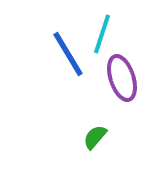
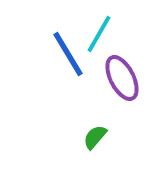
cyan line: moved 3 px left; rotated 12 degrees clockwise
purple ellipse: rotated 9 degrees counterclockwise
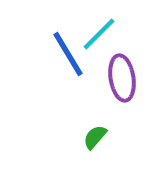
cyan line: rotated 15 degrees clockwise
purple ellipse: rotated 18 degrees clockwise
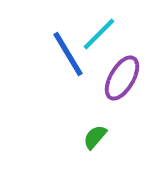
purple ellipse: rotated 39 degrees clockwise
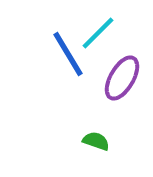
cyan line: moved 1 px left, 1 px up
green semicircle: moved 1 px right, 4 px down; rotated 68 degrees clockwise
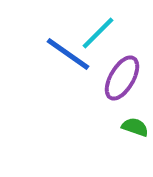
blue line: rotated 24 degrees counterclockwise
green semicircle: moved 39 px right, 14 px up
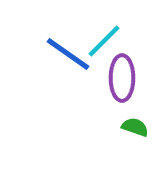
cyan line: moved 6 px right, 8 px down
purple ellipse: rotated 30 degrees counterclockwise
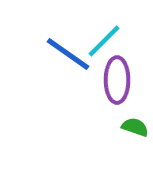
purple ellipse: moved 5 px left, 2 px down
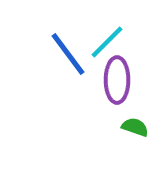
cyan line: moved 3 px right, 1 px down
blue line: rotated 18 degrees clockwise
